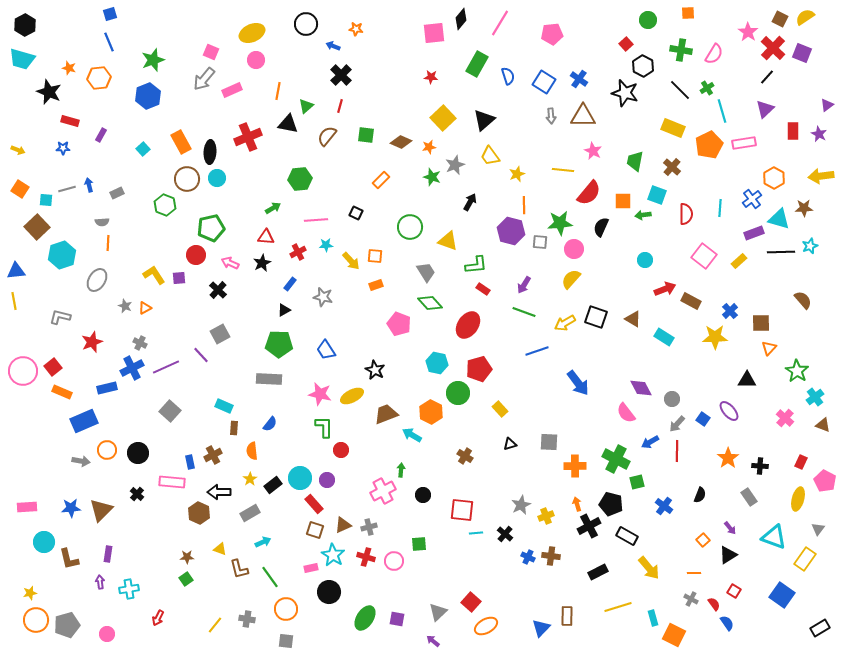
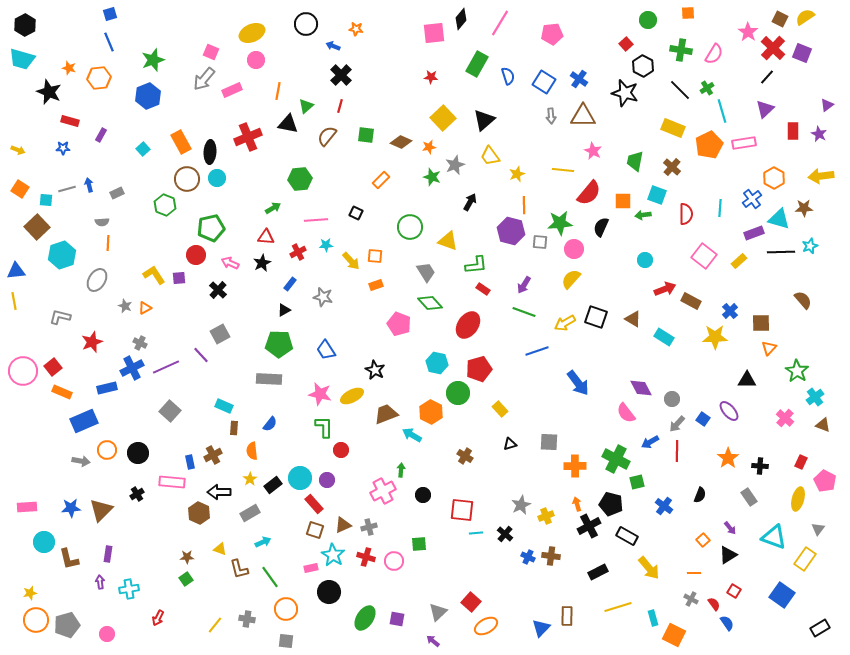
black cross at (137, 494): rotated 16 degrees clockwise
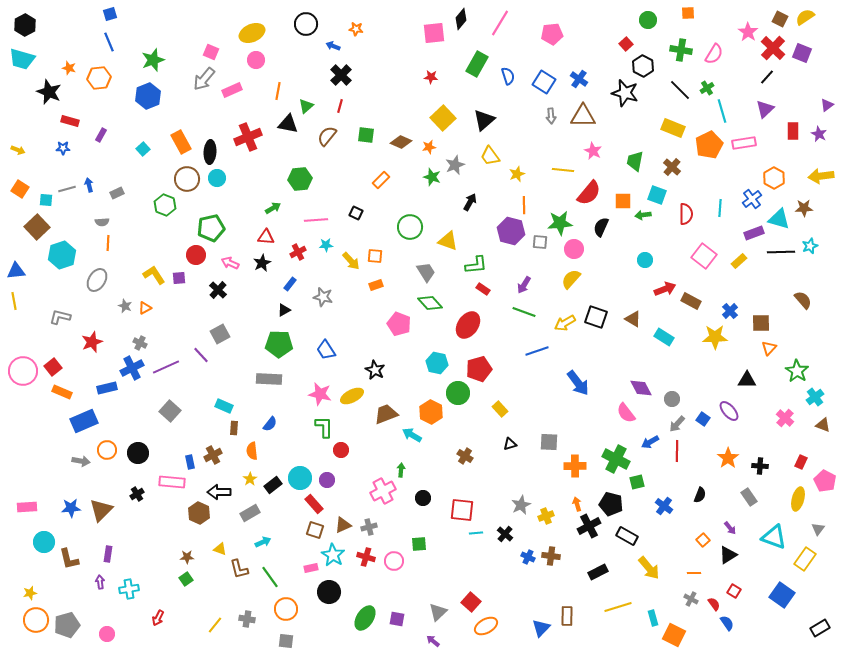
black circle at (423, 495): moved 3 px down
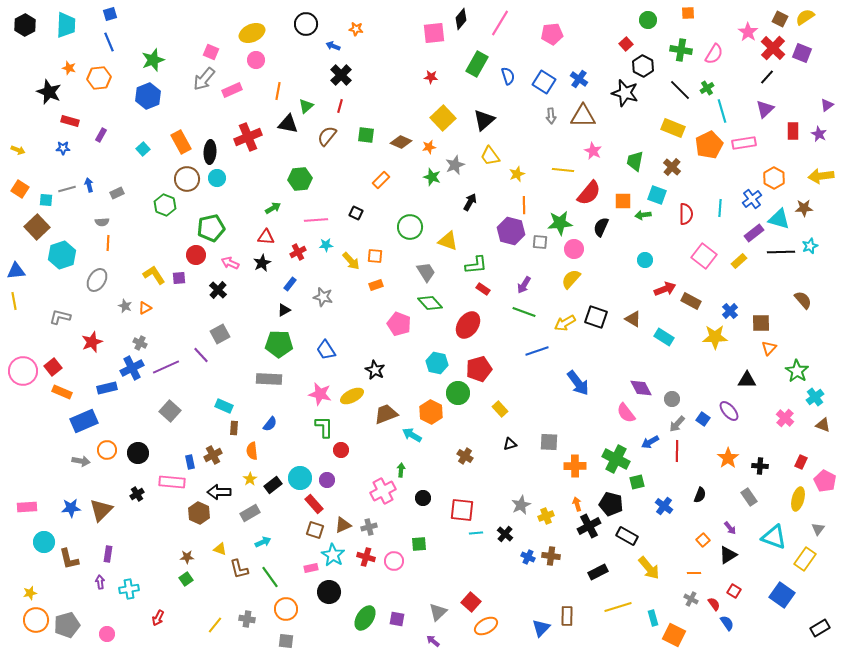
cyan trapezoid at (22, 59): moved 44 px right, 34 px up; rotated 104 degrees counterclockwise
purple rectangle at (754, 233): rotated 18 degrees counterclockwise
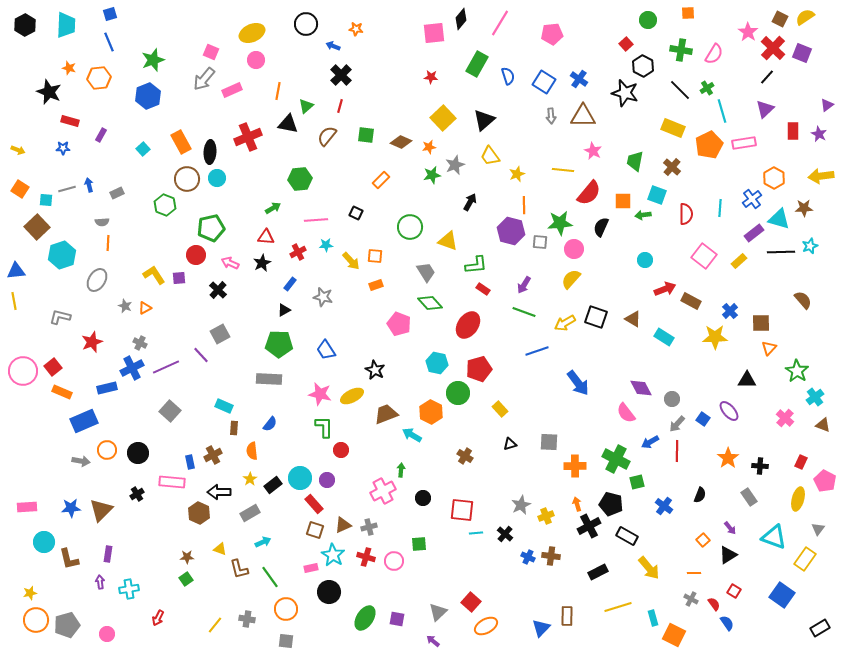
green star at (432, 177): moved 2 px up; rotated 30 degrees counterclockwise
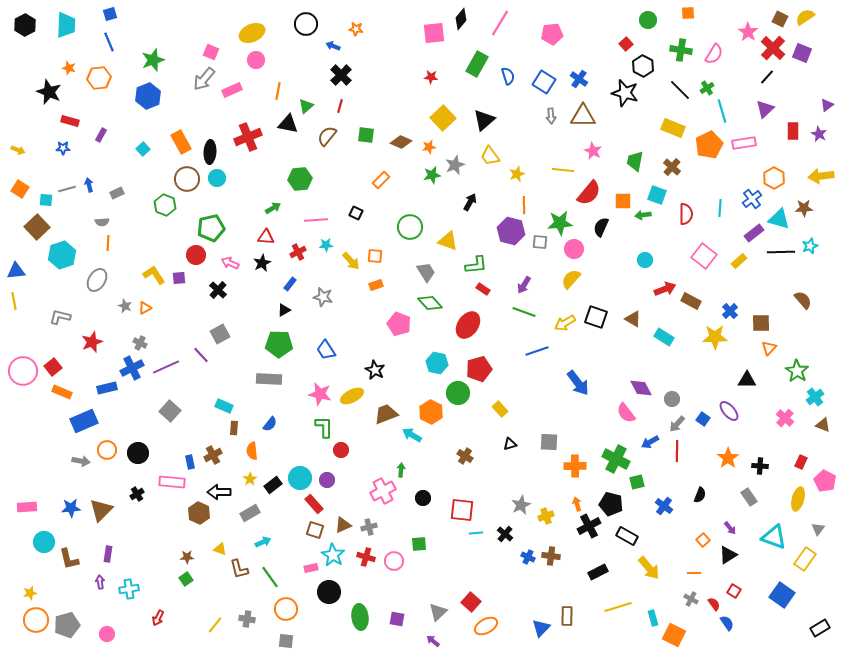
green ellipse at (365, 618): moved 5 px left, 1 px up; rotated 40 degrees counterclockwise
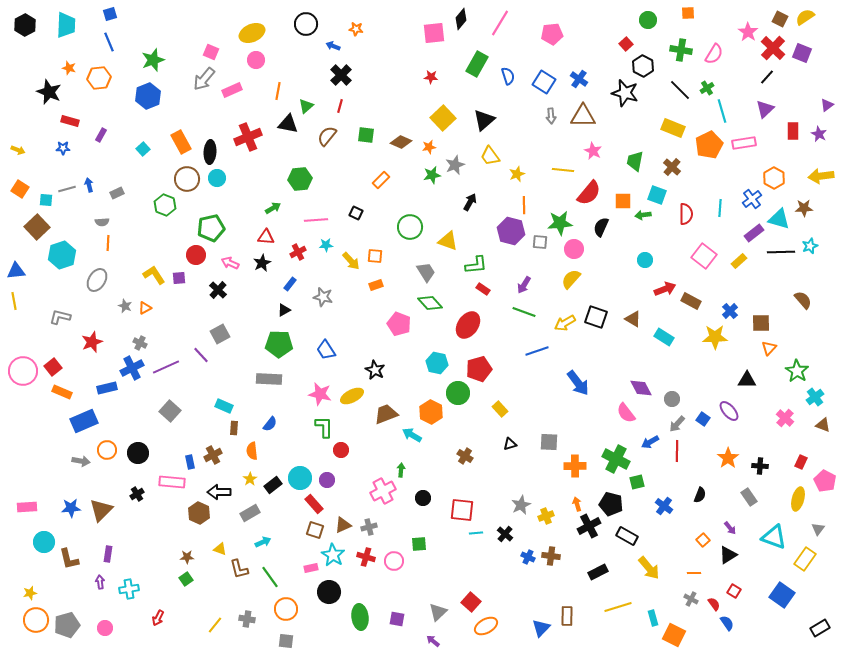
pink circle at (107, 634): moved 2 px left, 6 px up
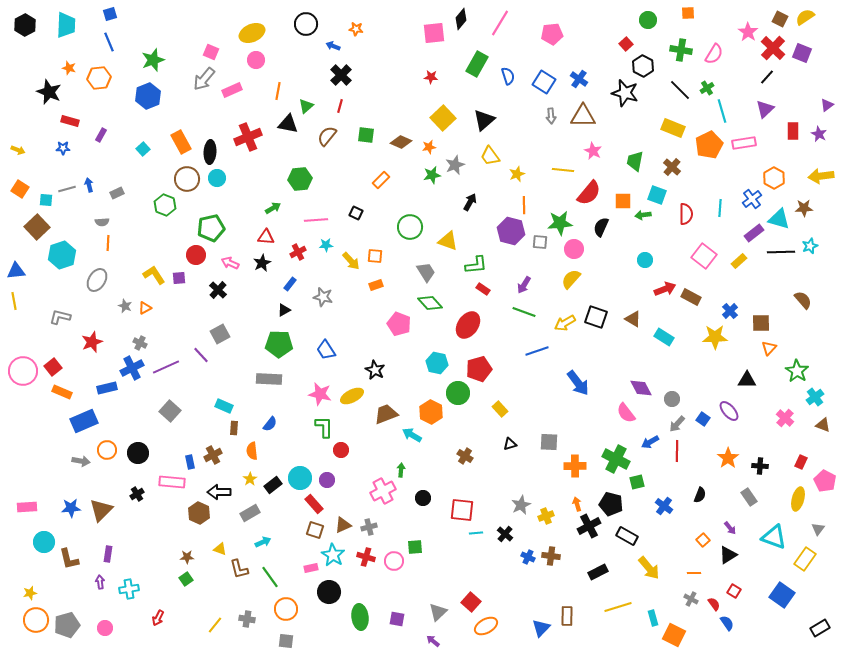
brown rectangle at (691, 301): moved 4 px up
green square at (419, 544): moved 4 px left, 3 px down
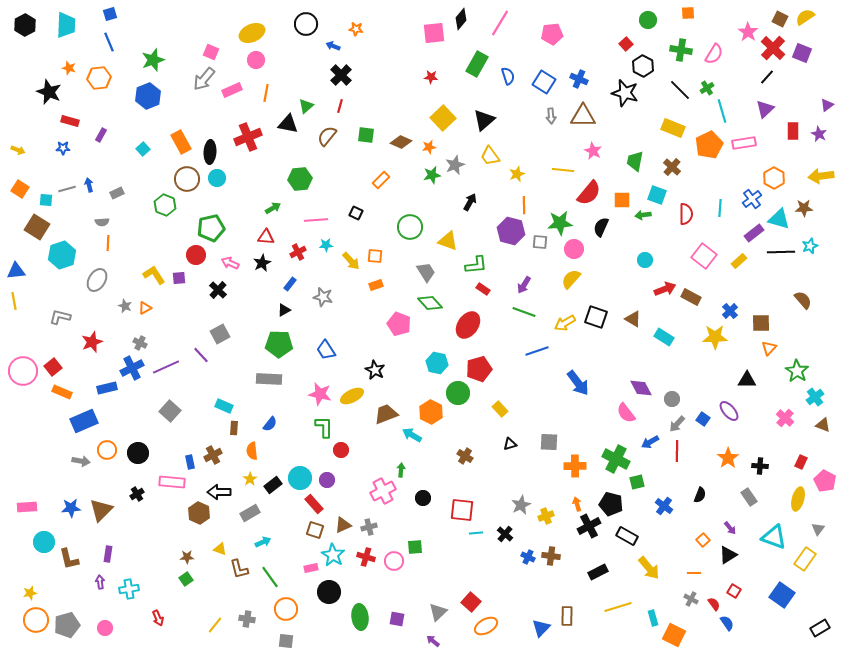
blue cross at (579, 79): rotated 12 degrees counterclockwise
orange line at (278, 91): moved 12 px left, 2 px down
orange square at (623, 201): moved 1 px left, 1 px up
brown square at (37, 227): rotated 15 degrees counterclockwise
red arrow at (158, 618): rotated 49 degrees counterclockwise
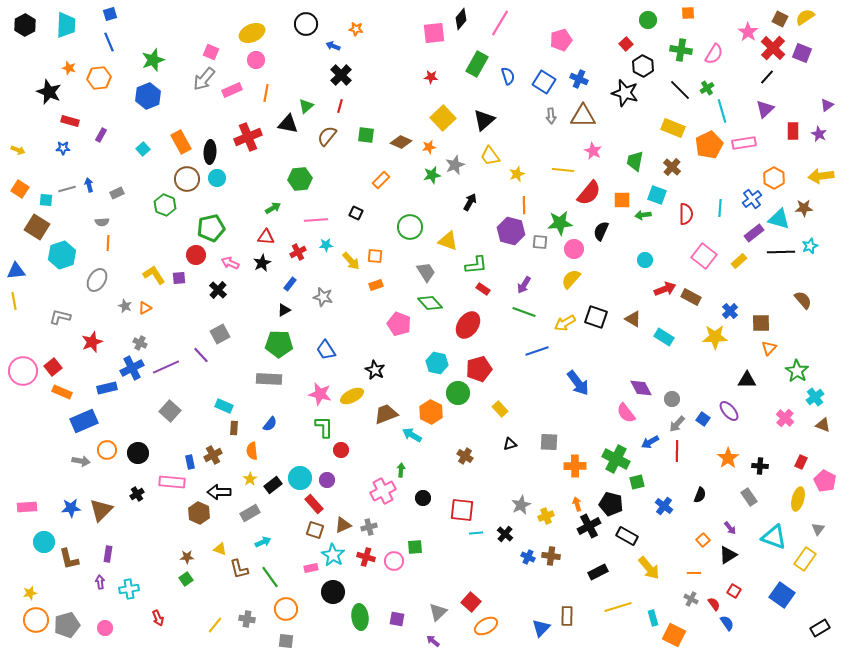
pink pentagon at (552, 34): moved 9 px right, 6 px down; rotated 10 degrees counterclockwise
black semicircle at (601, 227): moved 4 px down
black circle at (329, 592): moved 4 px right
